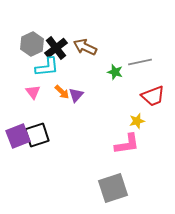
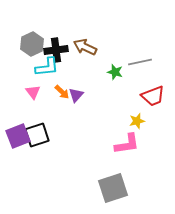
black cross: moved 2 px down; rotated 30 degrees clockwise
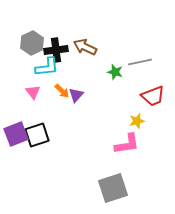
gray hexagon: moved 1 px up
orange arrow: moved 1 px up
purple square: moved 2 px left, 2 px up
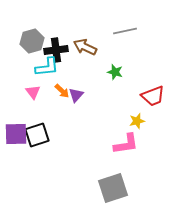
gray hexagon: moved 2 px up; rotated 10 degrees clockwise
gray line: moved 15 px left, 31 px up
purple square: rotated 20 degrees clockwise
pink L-shape: moved 1 px left
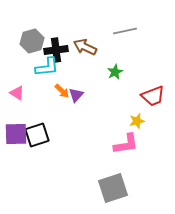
green star: rotated 28 degrees clockwise
pink triangle: moved 16 px left, 1 px down; rotated 21 degrees counterclockwise
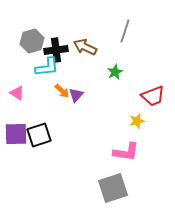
gray line: rotated 60 degrees counterclockwise
black square: moved 2 px right
pink L-shape: moved 8 px down; rotated 16 degrees clockwise
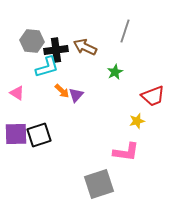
gray hexagon: rotated 20 degrees clockwise
cyan L-shape: rotated 10 degrees counterclockwise
gray square: moved 14 px left, 4 px up
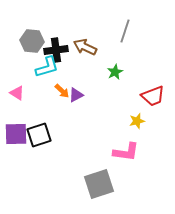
purple triangle: rotated 21 degrees clockwise
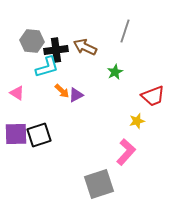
pink L-shape: rotated 56 degrees counterclockwise
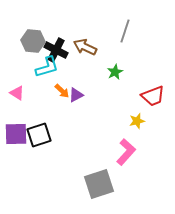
gray hexagon: moved 1 px right
black cross: rotated 35 degrees clockwise
